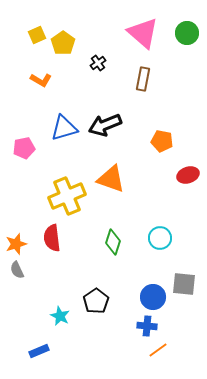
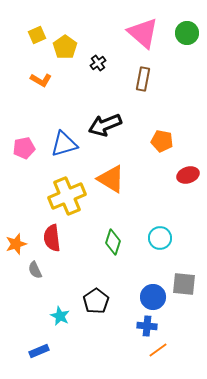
yellow pentagon: moved 2 px right, 4 px down
blue triangle: moved 16 px down
orange triangle: rotated 12 degrees clockwise
gray semicircle: moved 18 px right
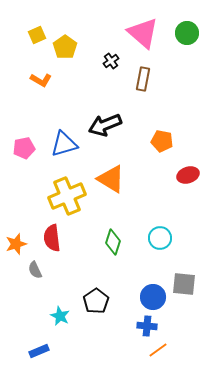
black cross: moved 13 px right, 2 px up
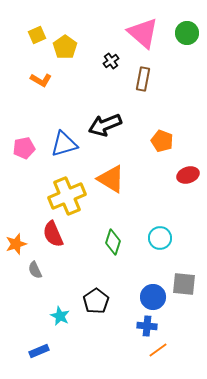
orange pentagon: rotated 10 degrees clockwise
red semicircle: moved 1 px right, 4 px up; rotated 16 degrees counterclockwise
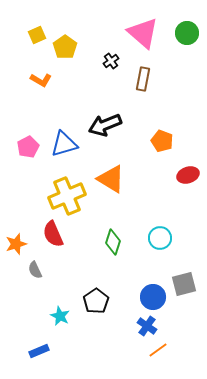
pink pentagon: moved 4 px right, 1 px up; rotated 15 degrees counterclockwise
gray square: rotated 20 degrees counterclockwise
blue cross: rotated 30 degrees clockwise
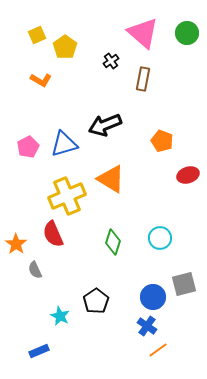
orange star: rotated 20 degrees counterclockwise
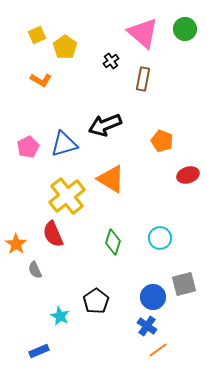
green circle: moved 2 px left, 4 px up
yellow cross: rotated 15 degrees counterclockwise
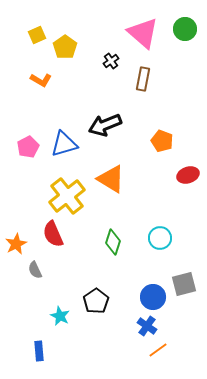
orange star: rotated 10 degrees clockwise
blue rectangle: rotated 72 degrees counterclockwise
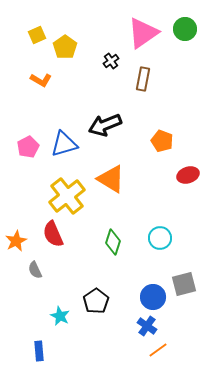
pink triangle: rotated 44 degrees clockwise
orange star: moved 3 px up
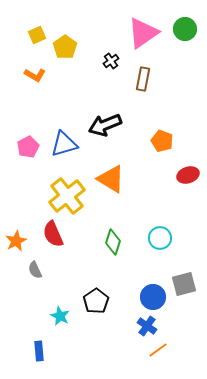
orange L-shape: moved 6 px left, 5 px up
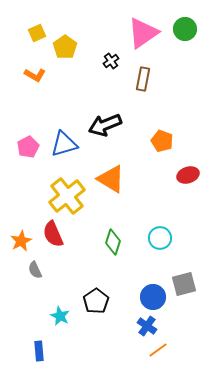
yellow square: moved 2 px up
orange star: moved 5 px right
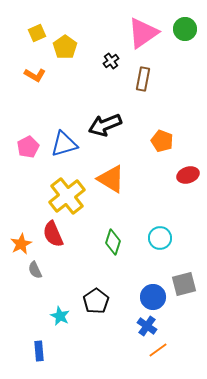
orange star: moved 3 px down
